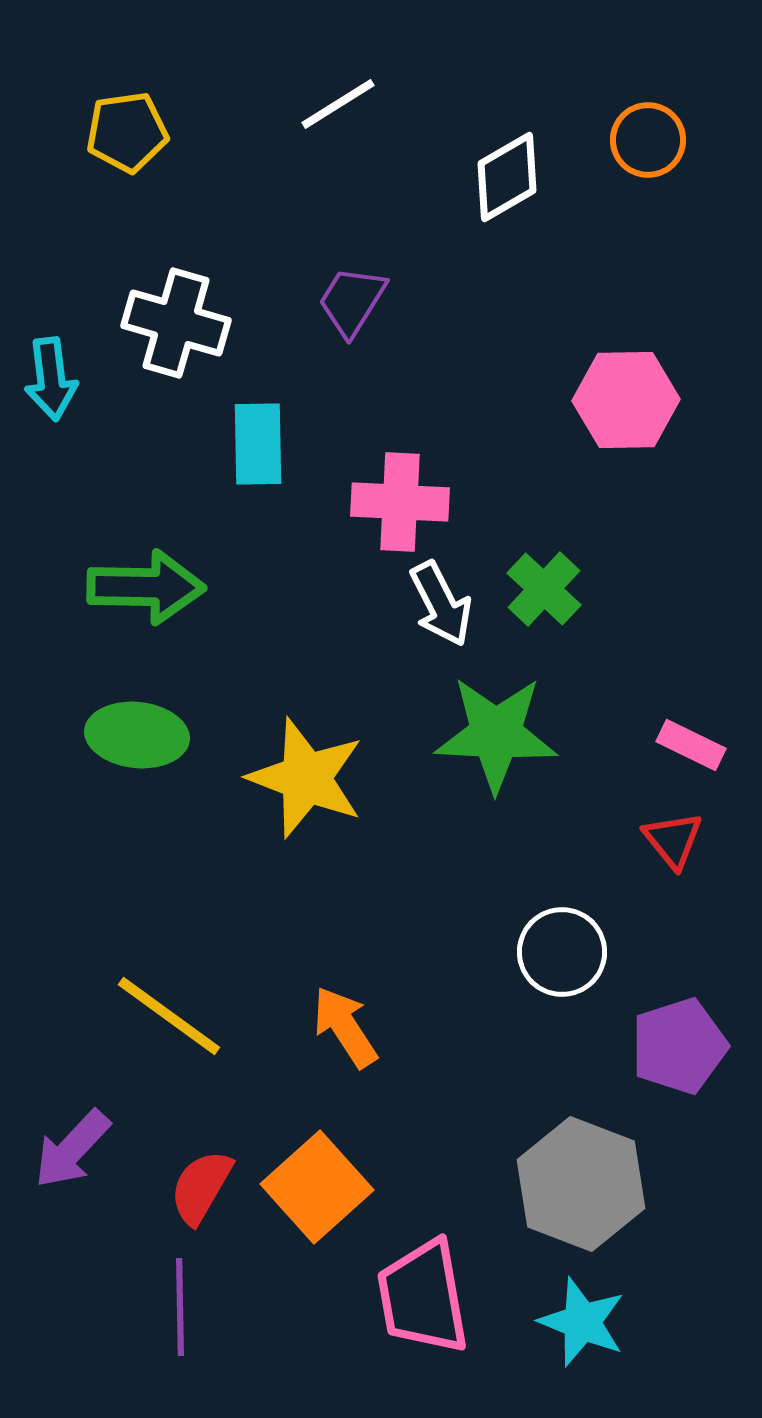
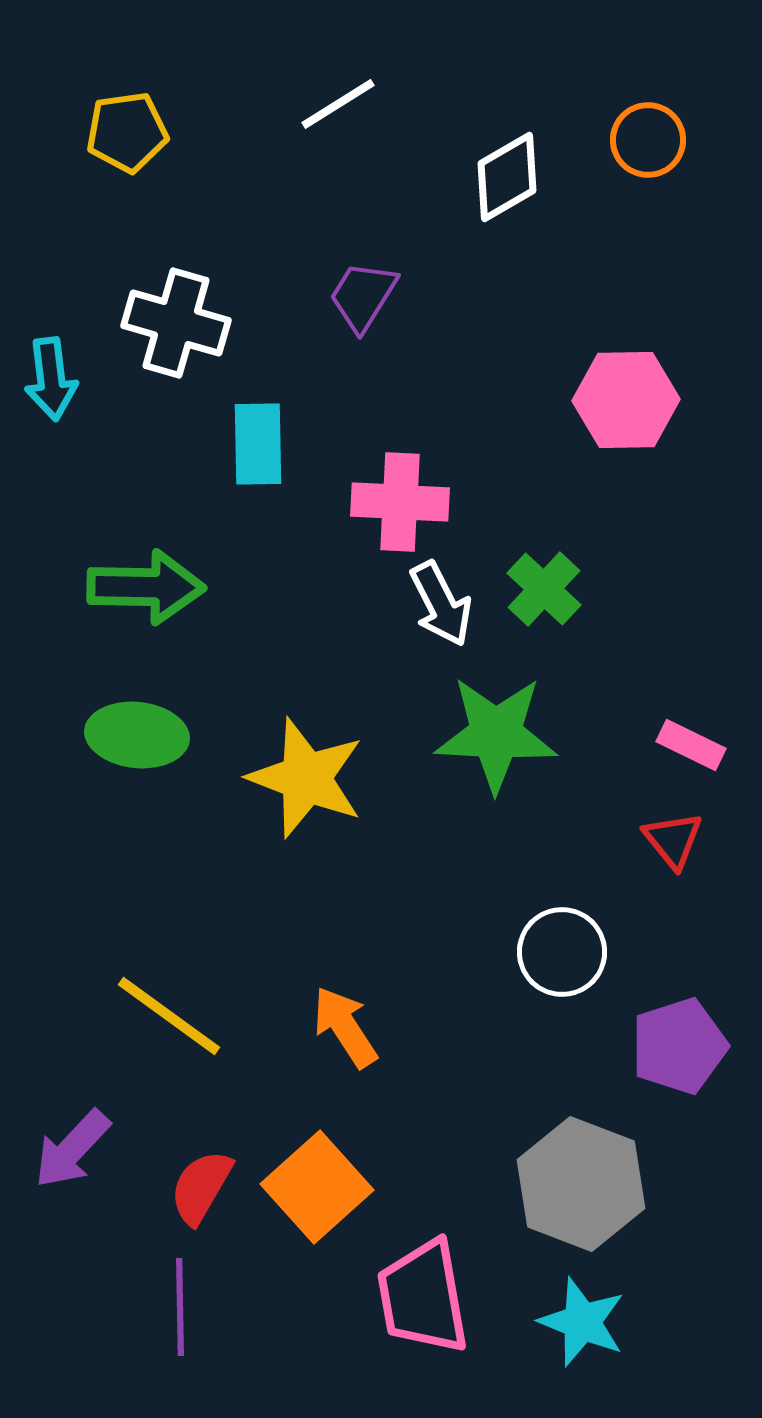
purple trapezoid: moved 11 px right, 5 px up
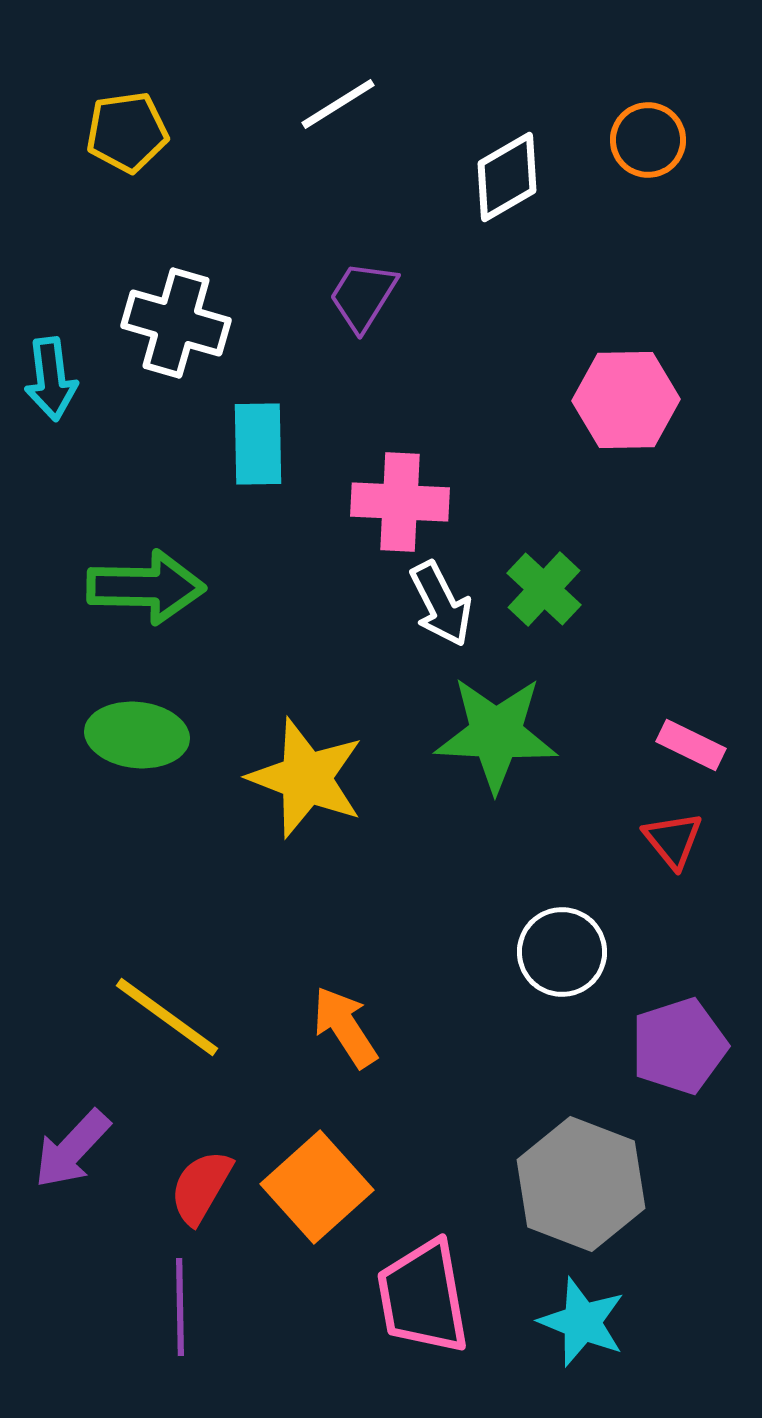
yellow line: moved 2 px left, 1 px down
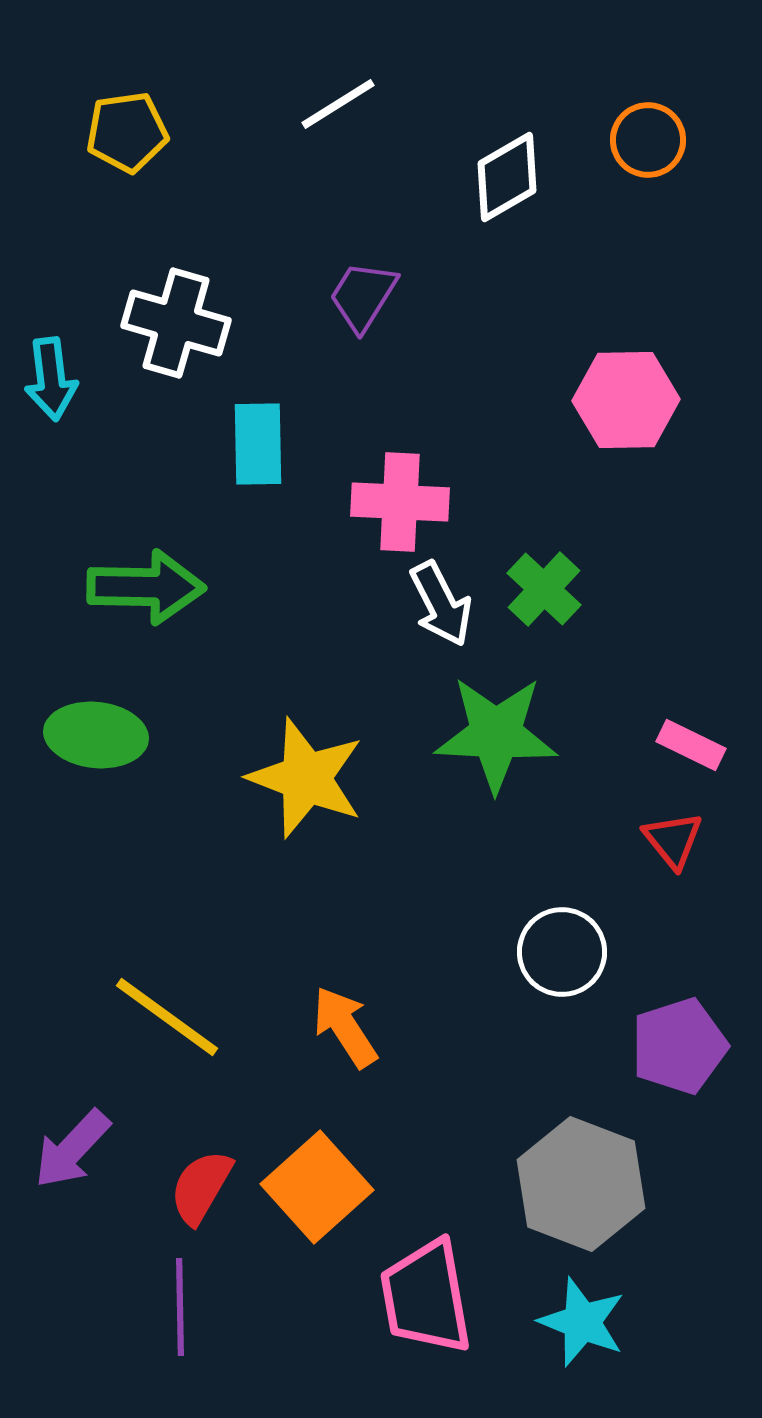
green ellipse: moved 41 px left
pink trapezoid: moved 3 px right
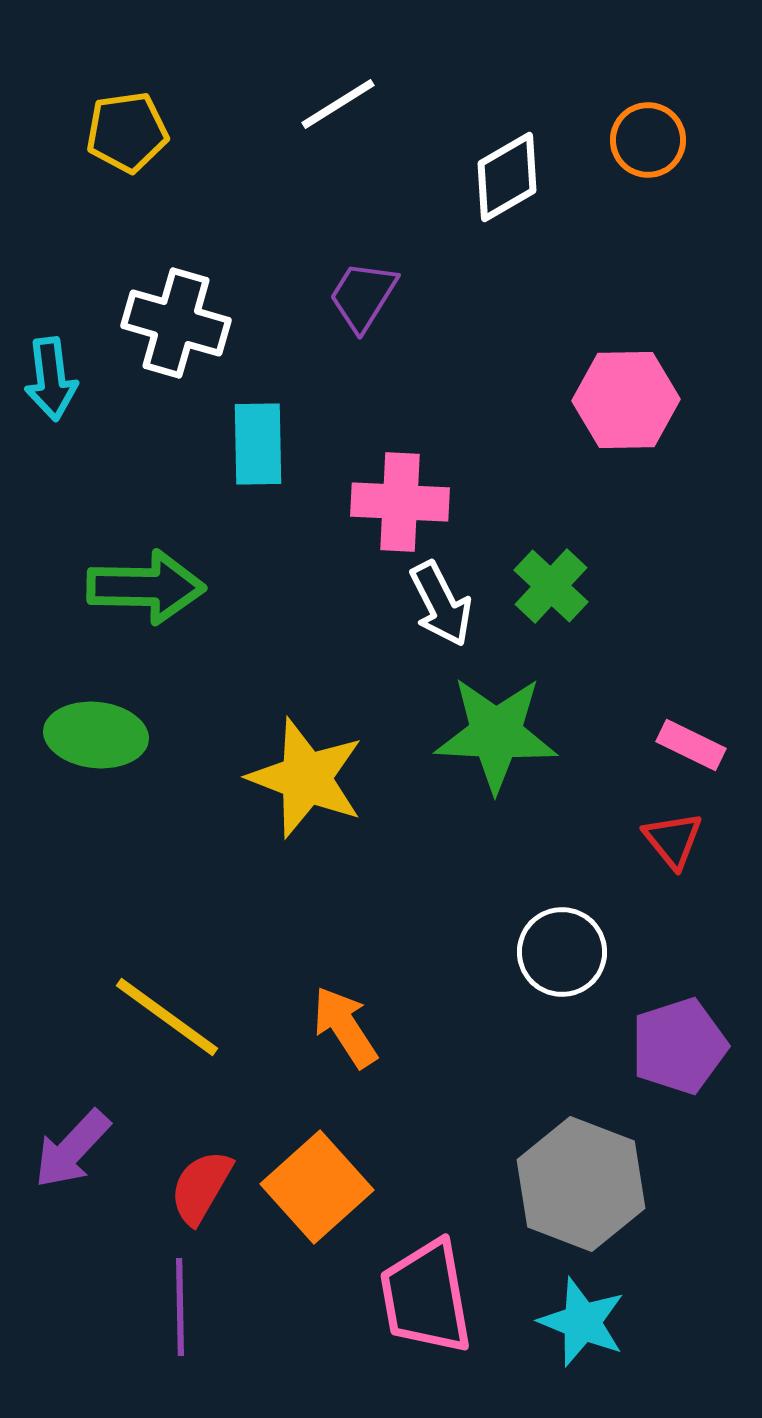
green cross: moved 7 px right, 3 px up
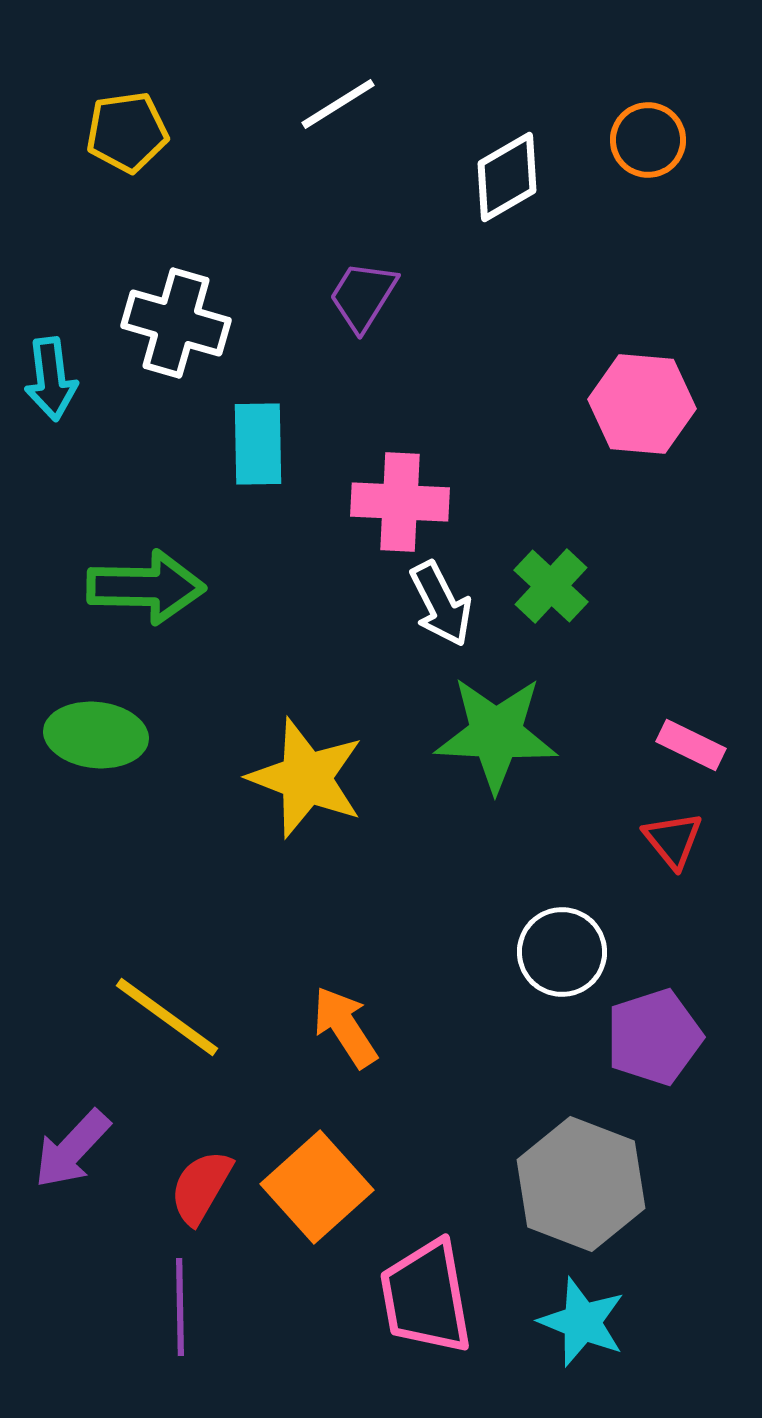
pink hexagon: moved 16 px right, 4 px down; rotated 6 degrees clockwise
purple pentagon: moved 25 px left, 9 px up
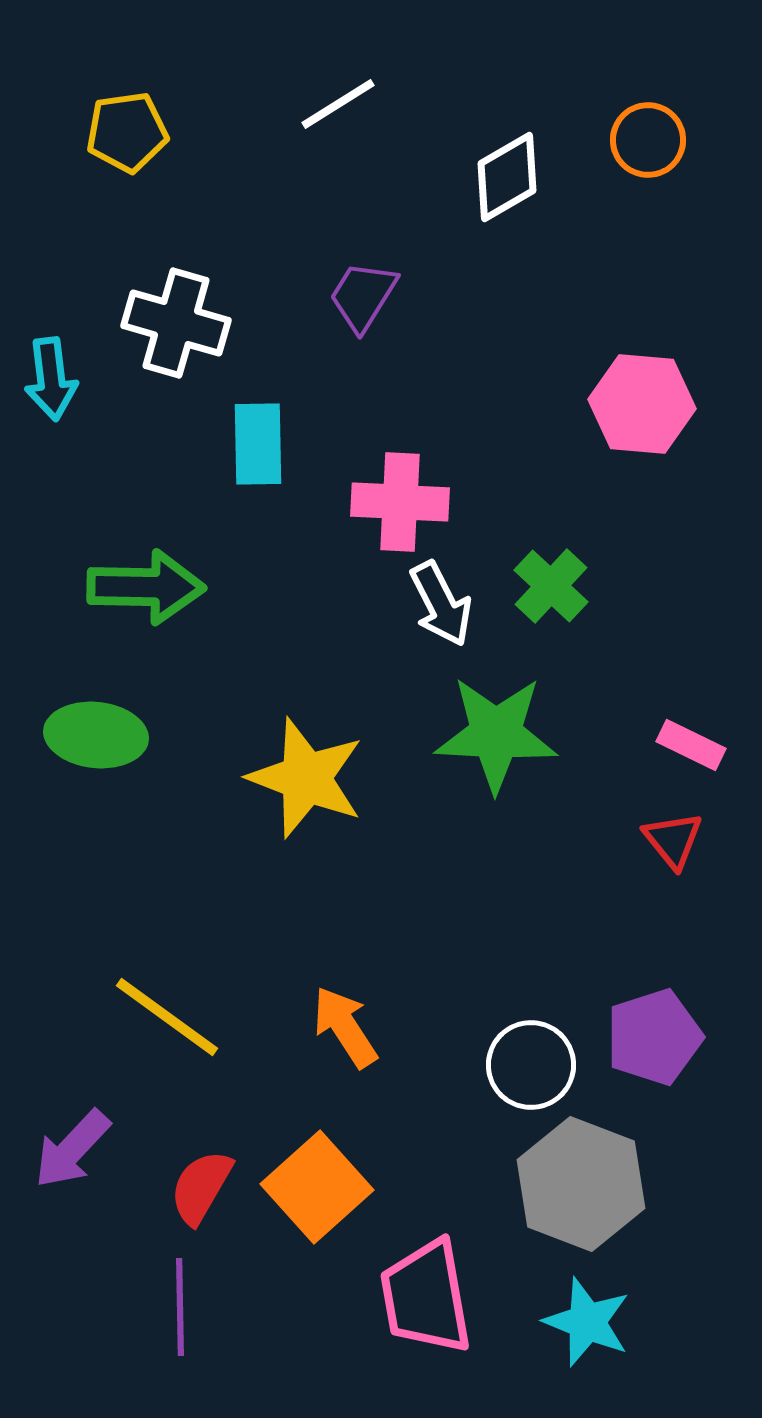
white circle: moved 31 px left, 113 px down
cyan star: moved 5 px right
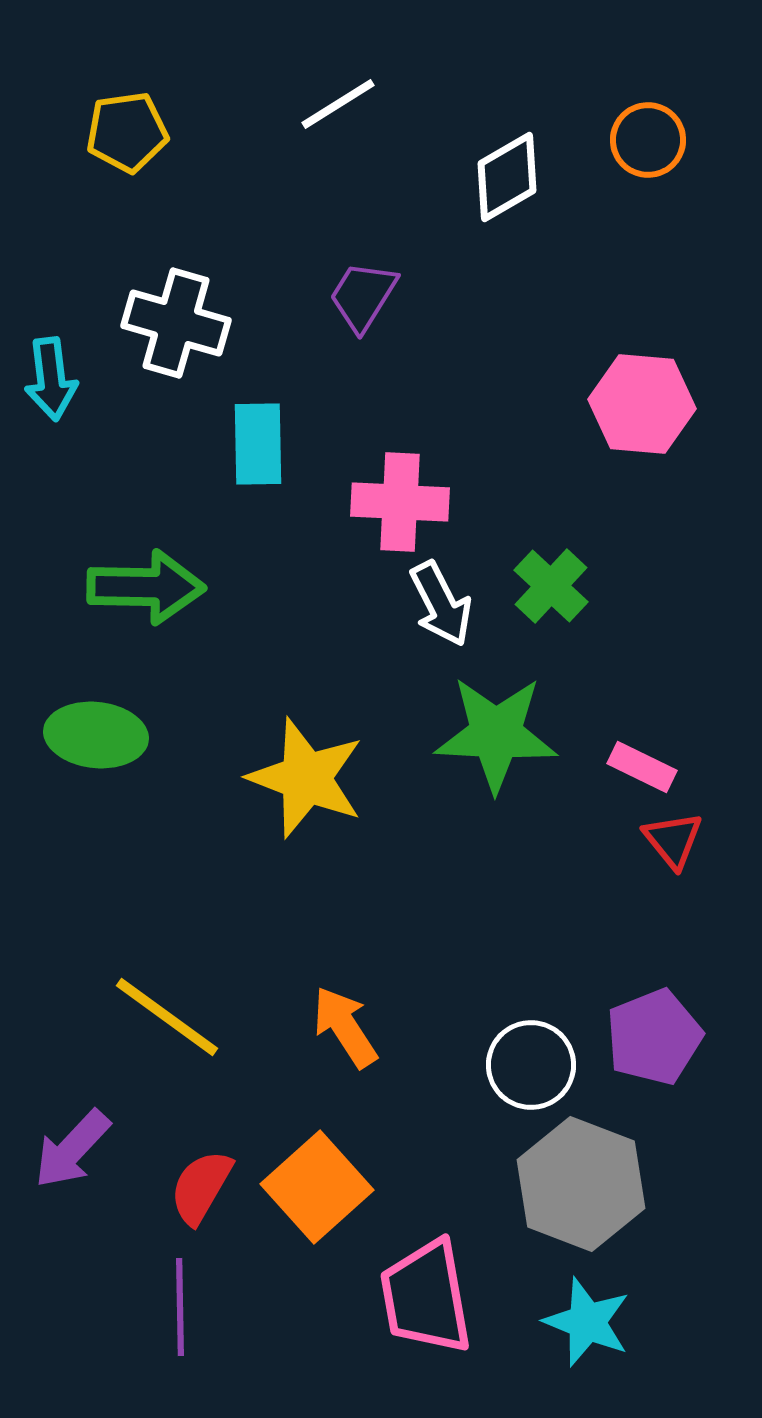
pink rectangle: moved 49 px left, 22 px down
purple pentagon: rotated 4 degrees counterclockwise
